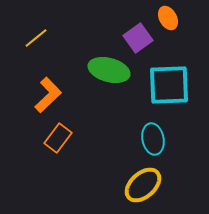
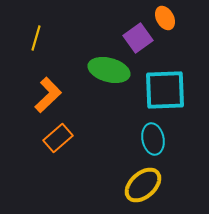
orange ellipse: moved 3 px left
yellow line: rotated 35 degrees counterclockwise
cyan square: moved 4 px left, 5 px down
orange rectangle: rotated 12 degrees clockwise
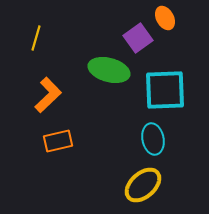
orange rectangle: moved 3 px down; rotated 28 degrees clockwise
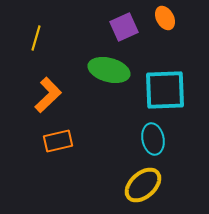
purple square: moved 14 px left, 11 px up; rotated 12 degrees clockwise
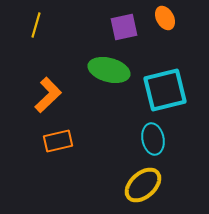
purple square: rotated 12 degrees clockwise
yellow line: moved 13 px up
cyan square: rotated 12 degrees counterclockwise
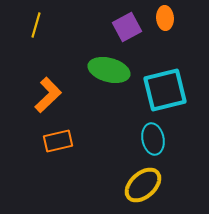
orange ellipse: rotated 25 degrees clockwise
purple square: moved 3 px right; rotated 16 degrees counterclockwise
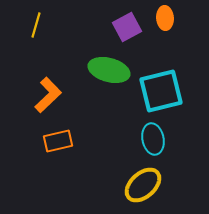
cyan square: moved 4 px left, 1 px down
